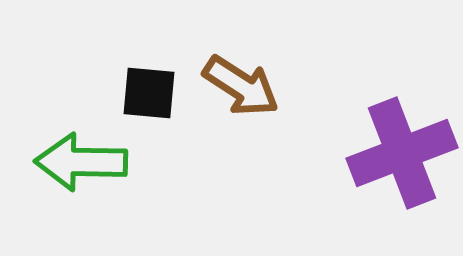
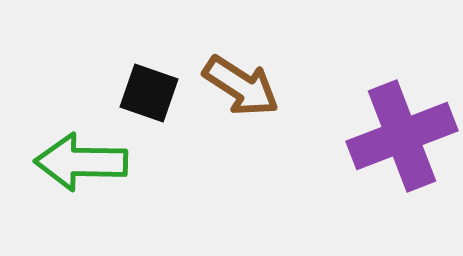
black square: rotated 14 degrees clockwise
purple cross: moved 17 px up
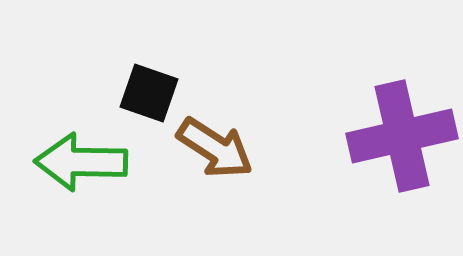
brown arrow: moved 26 px left, 62 px down
purple cross: rotated 8 degrees clockwise
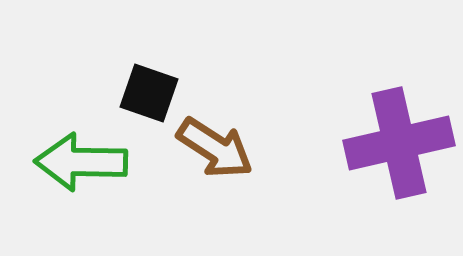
purple cross: moved 3 px left, 7 px down
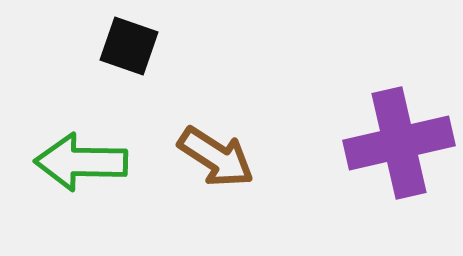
black square: moved 20 px left, 47 px up
brown arrow: moved 1 px right, 9 px down
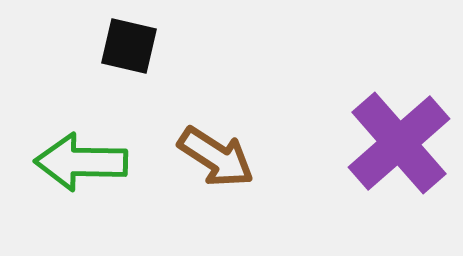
black square: rotated 6 degrees counterclockwise
purple cross: rotated 28 degrees counterclockwise
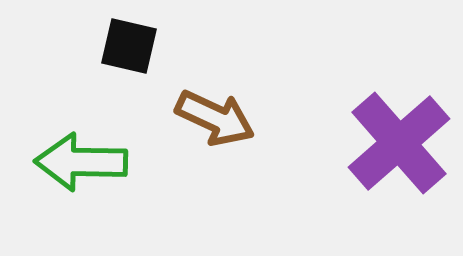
brown arrow: moved 1 px left, 39 px up; rotated 8 degrees counterclockwise
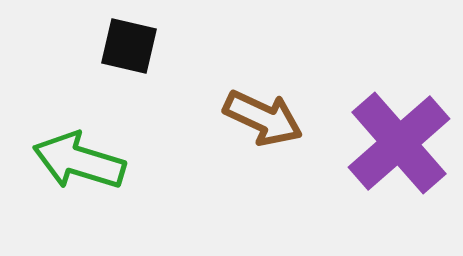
brown arrow: moved 48 px right
green arrow: moved 2 px left, 1 px up; rotated 16 degrees clockwise
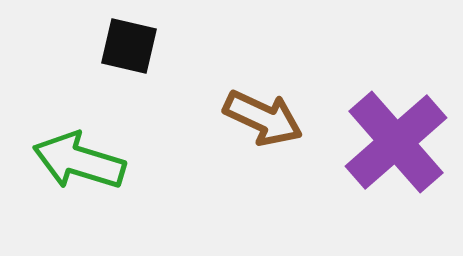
purple cross: moved 3 px left, 1 px up
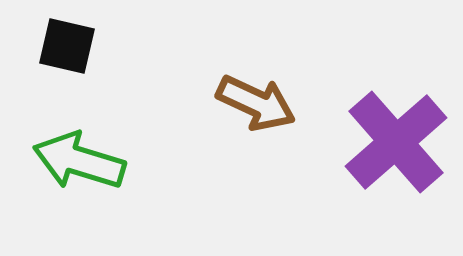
black square: moved 62 px left
brown arrow: moved 7 px left, 15 px up
